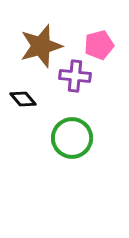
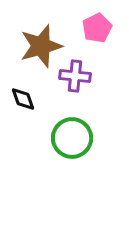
pink pentagon: moved 2 px left, 17 px up; rotated 12 degrees counterclockwise
black diamond: rotated 20 degrees clockwise
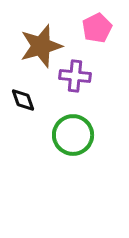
black diamond: moved 1 px down
green circle: moved 1 px right, 3 px up
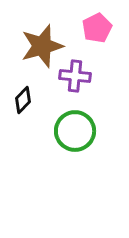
brown star: moved 1 px right
black diamond: rotated 64 degrees clockwise
green circle: moved 2 px right, 4 px up
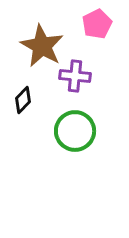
pink pentagon: moved 4 px up
brown star: rotated 27 degrees counterclockwise
